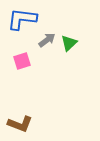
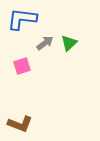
gray arrow: moved 2 px left, 3 px down
pink square: moved 5 px down
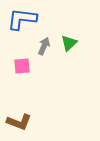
gray arrow: moved 1 px left, 3 px down; rotated 30 degrees counterclockwise
pink square: rotated 12 degrees clockwise
brown L-shape: moved 1 px left, 2 px up
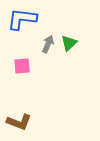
gray arrow: moved 4 px right, 2 px up
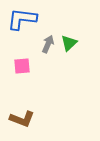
brown L-shape: moved 3 px right, 3 px up
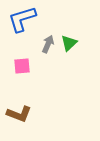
blue L-shape: rotated 24 degrees counterclockwise
brown L-shape: moved 3 px left, 5 px up
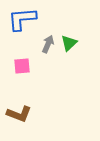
blue L-shape: rotated 12 degrees clockwise
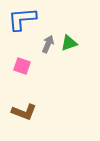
green triangle: rotated 24 degrees clockwise
pink square: rotated 24 degrees clockwise
brown L-shape: moved 5 px right, 2 px up
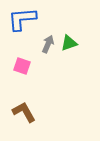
brown L-shape: rotated 140 degrees counterclockwise
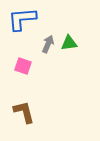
green triangle: rotated 12 degrees clockwise
pink square: moved 1 px right
brown L-shape: rotated 15 degrees clockwise
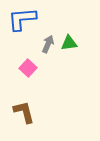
pink square: moved 5 px right, 2 px down; rotated 24 degrees clockwise
